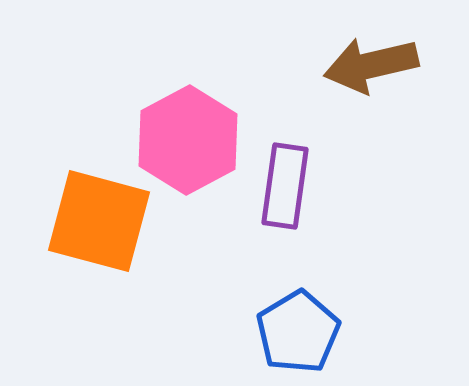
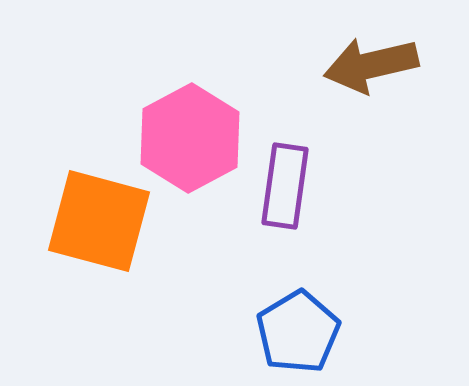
pink hexagon: moved 2 px right, 2 px up
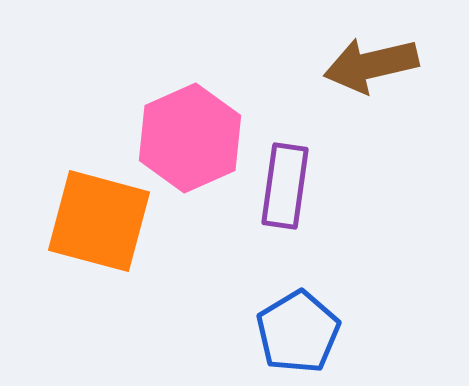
pink hexagon: rotated 4 degrees clockwise
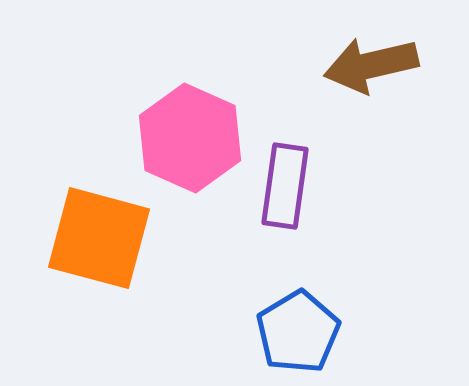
pink hexagon: rotated 12 degrees counterclockwise
orange square: moved 17 px down
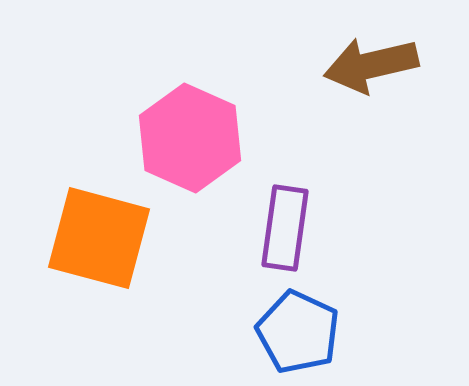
purple rectangle: moved 42 px down
blue pentagon: rotated 16 degrees counterclockwise
